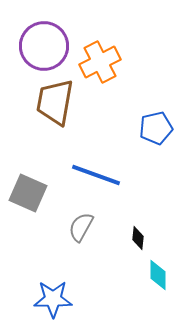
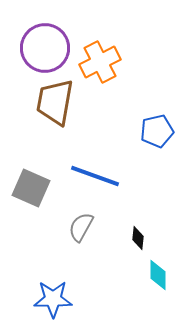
purple circle: moved 1 px right, 2 px down
blue pentagon: moved 1 px right, 3 px down
blue line: moved 1 px left, 1 px down
gray square: moved 3 px right, 5 px up
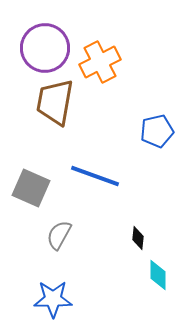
gray semicircle: moved 22 px left, 8 px down
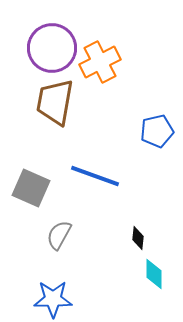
purple circle: moved 7 px right
cyan diamond: moved 4 px left, 1 px up
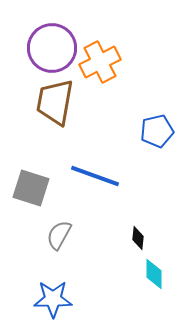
gray square: rotated 6 degrees counterclockwise
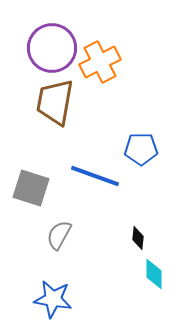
blue pentagon: moved 16 px left, 18 px down; rotated 12 degrees clockwise
blue star: rotated 9 degrees clockwise
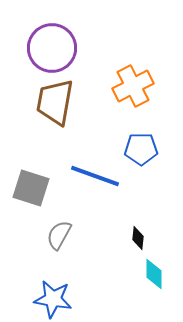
orange cross: moved 33 px right, 24 px down
